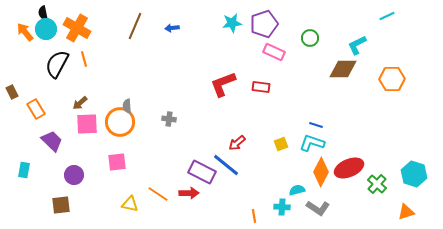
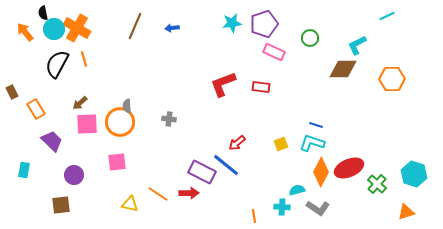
cyan circle at (46, 29): moved 8 px right
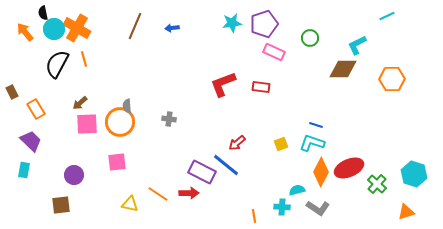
purple trapezoid at (52, 141): moved 21 px left
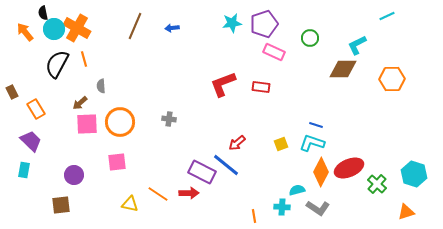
gray semicircle at (127, 106): moved 26 px left, 20 px up
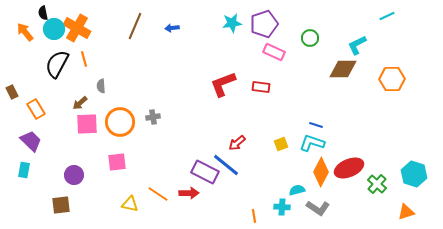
gray cross at (169, 119): moved 16 px left, 2 px up; rotated 16 degrees counterclockwise
purple rectangle at (202, 172): moved 3 px right
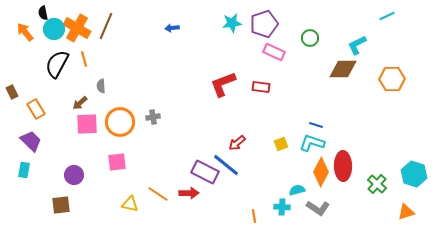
brown line at (135, 26): moved 29 px left
red ellipse at (349, 168): moved 6 px left, 2 px up; rotated 68 degrees counterclockwise
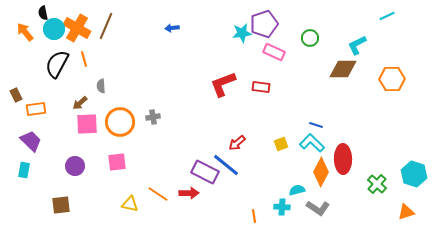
cyan star at (232, 23): moved 10 px right, 10 px down
brown rectangle at (12, 92): moved 4 px right, 3 px down
orange rectangle at (36, 109): rotated 66 degrees counterclockwise
cyan L-shape at (312, 143): rotated 25 degrees clockwise
red ellipse at (343, 166): moved 7 px up
purple circle at (74, 175): moved 1 px right, 9 px up
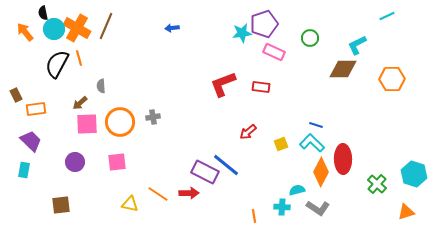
orange line at (84, 59): moved 5 px left, 1 px up
red arrow at (237, 143): moved 11 px right, 11 px up
purple circle at (75, 166): moved 4 px up
